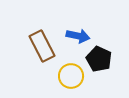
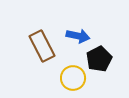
black pentagon: rotated 20 degrees clockwise
yellow circle: moved 2 px right, 2 px down
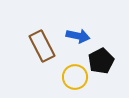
black pentagon: moved 2 px right, 2 px down
yellow circle: moved 2 px right, 1 px up
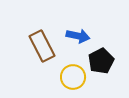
yellow circle: moved 2 px left
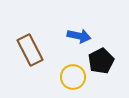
blue arrow: moved 1 px right
brown rectangle: moved 12 px left, 4 px down
